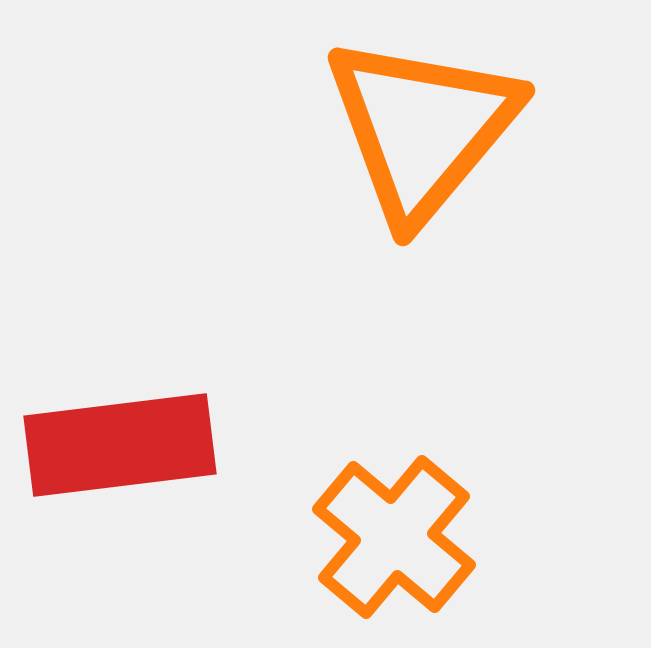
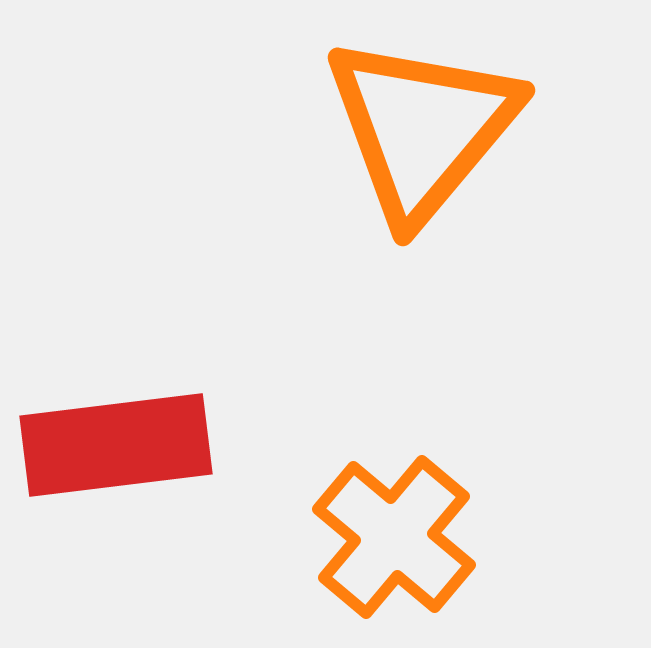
red rectangle: moved 4 px left
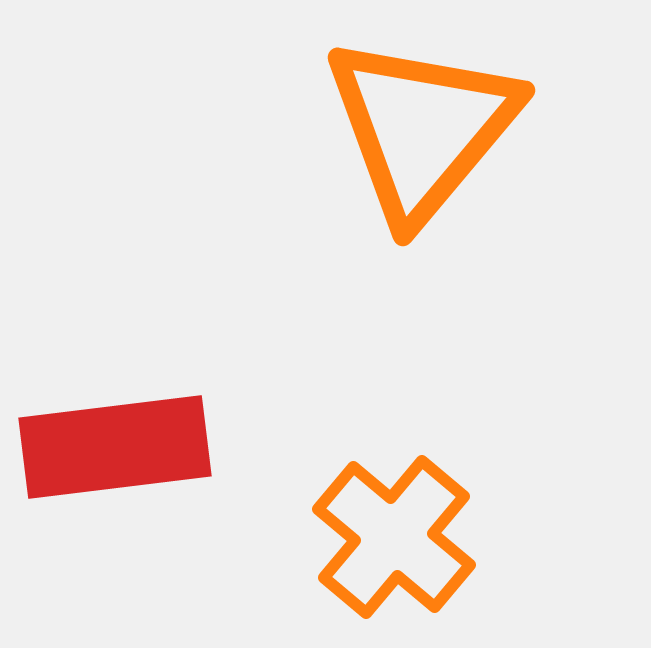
red rectangle: moved 1 px left, 2 px down
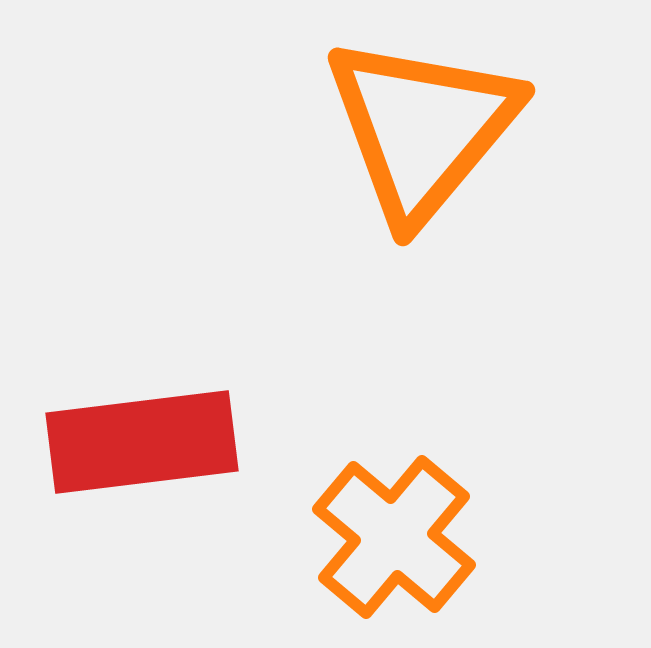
red rectangle: moved 27 px right, 5 px up
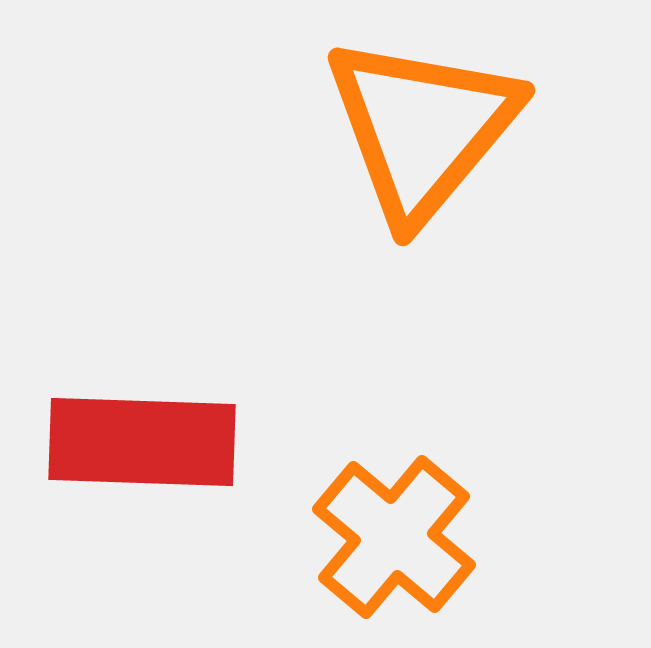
red rectangle: rotated 9 degrees clockwise
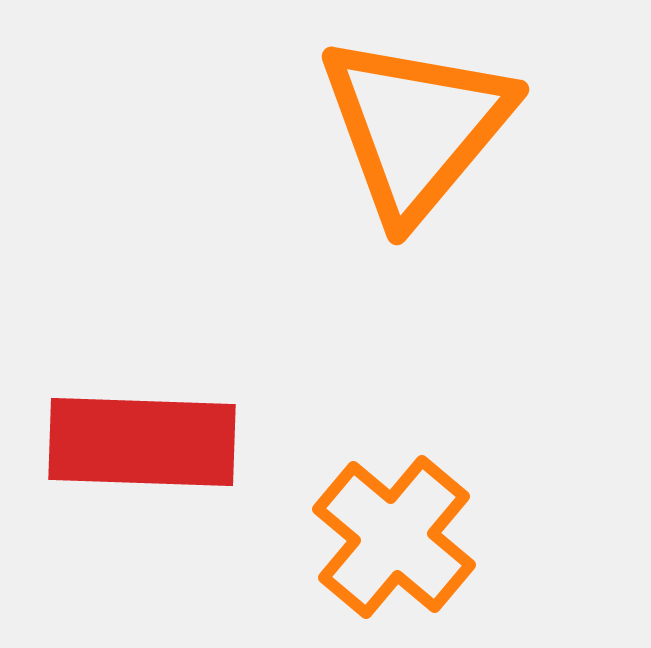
orange triangle: moved 6 px left, 1 px up
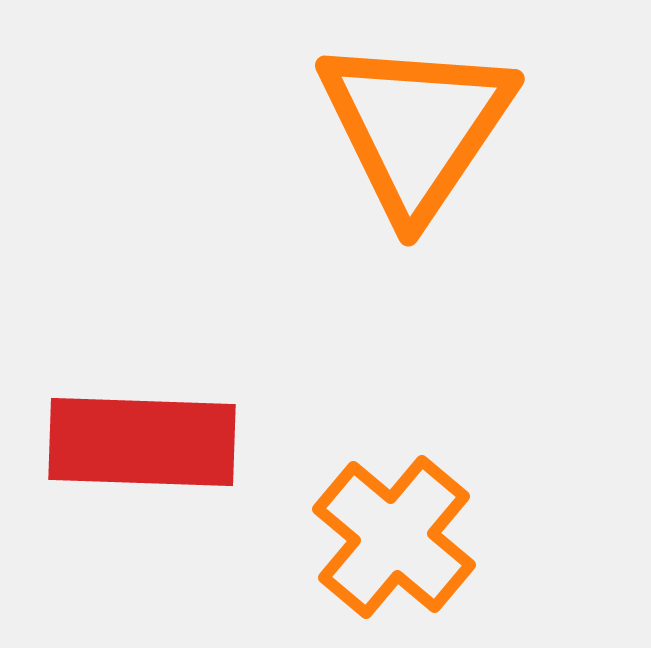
orange triangle: rotated 6 degrees counterclockwise
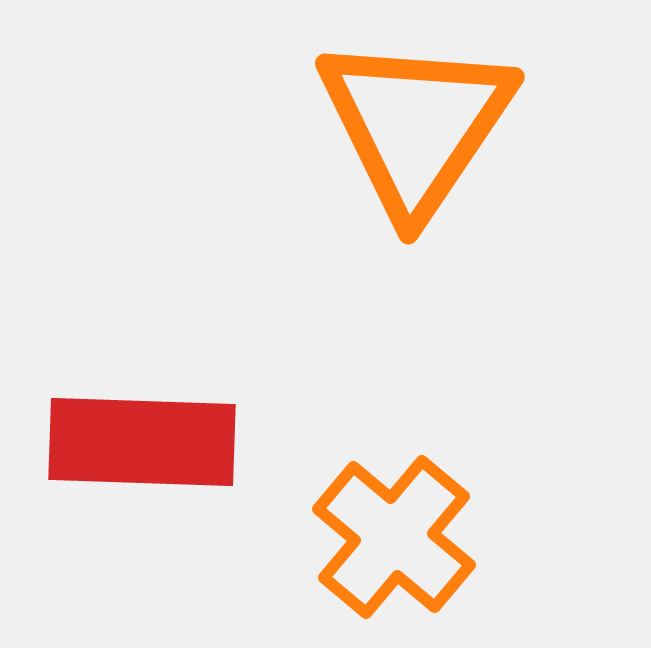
orange triangle: moved 2 px up
